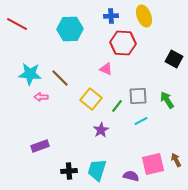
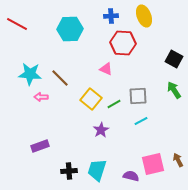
green arrow: moved 7 px right, 10 px up
green line: moved 3 px left, 2 px up; rotated 24 degrees clockwise
brown arrow: moved 2 px right
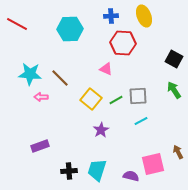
green line: moved 2 px right, 4 px up
brown arrow: moved 8 px up
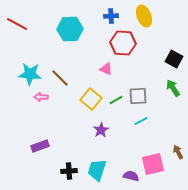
green arrow: moved 1 px left, 2 px up
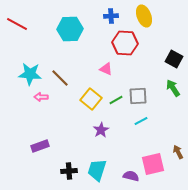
red hexagon: moved 2 px right
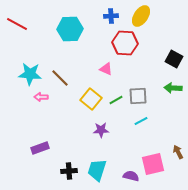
yellow ellipse: moved 3 px left; rotated 55 degrees clockwise
green arrow: rotated 54 degrees counterclockwise
purple star: rotated 28 degrees clockwise
purple rectangle: moved 2 px down
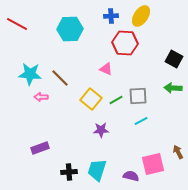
black cross: moved 1 px down
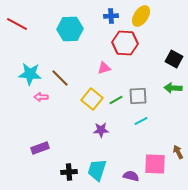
pink triangle: moved 2 px left, 1 px up; rotated 40 degrees counterclockwise
yellow square: moved 1 px right
pink square: moved 2 px right; rotated 15 degrees clockwise
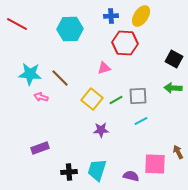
pink arrow: rotated 16 degrees clockwise
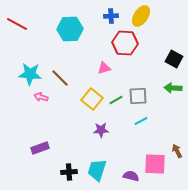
brown arrow: moved 1 px left, 1 px up
